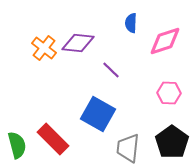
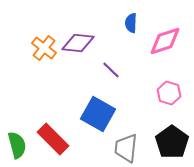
pink hexagon: rotated 15 degrees clockwise
gray trapezoid: moved 2 px left
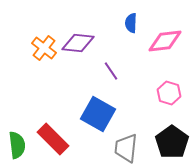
pink diamond: rotated 12 degrees clockwise
purple line: moved 1 px down; rotated 12 degrees clockwise
green semicircle: rotated 8 degrees clockwise
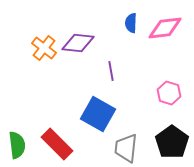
pink diamond: moved 13 px up
purple line: rotated 24 degrees clockwise
red rectangle: moved 4 px right, 5 px down
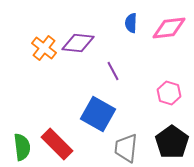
pink diamond: moved 4 px right
purple line: moved 2 px right; rotated 18 degrees counterclockwise
green semicircle: moved 5 px right, 2 px down
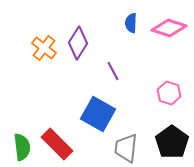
pink diamond: rotated 24 degrees clockwise
purple diamond: rotated 64 degrees counterclockwise
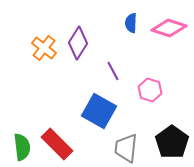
pink hexagon: moved 19 px left, 3 px up
blue square: moved 1 px right, 3 px up
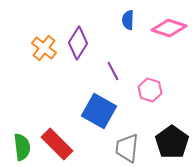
blue semicircle: moved 3 px left, 3 px up
gray trapezoid: moved 1 px right
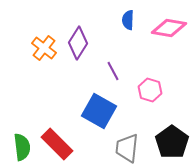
pink diamond: rotated 8 degrees counterclockwise
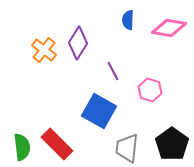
orange cross: moved 2 px down
black pentagon: moved 2 px down
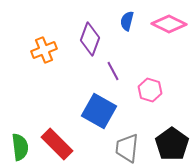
blue semicircle: moved 1 px left, 1 px down; rotated 12 degrees clockwise
pink diamond: moved 4 px up; rotated 16 degrees clockwise
purple diamond: moved 12 px right, 4 px up; rotated 12 degrees counterclockwise
orange cross: rotated 30 degrees clockwise
green semicircle: moved 2 px left
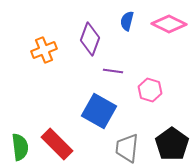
purple line: rotated 54 degrees counterclockwise
